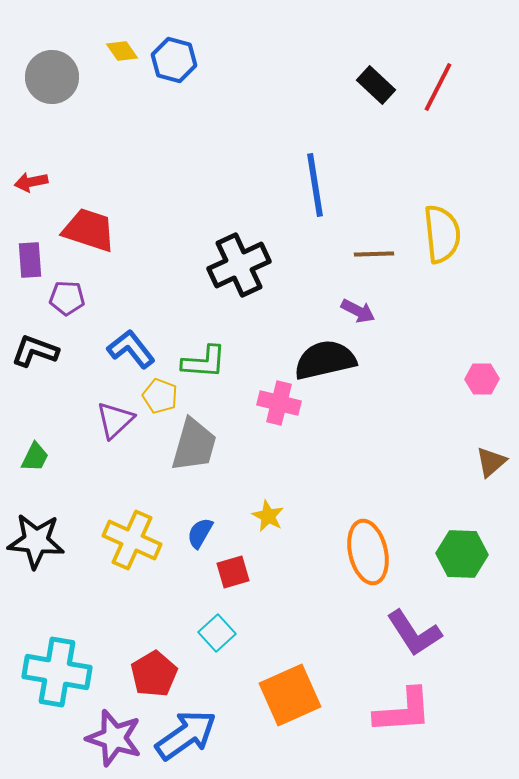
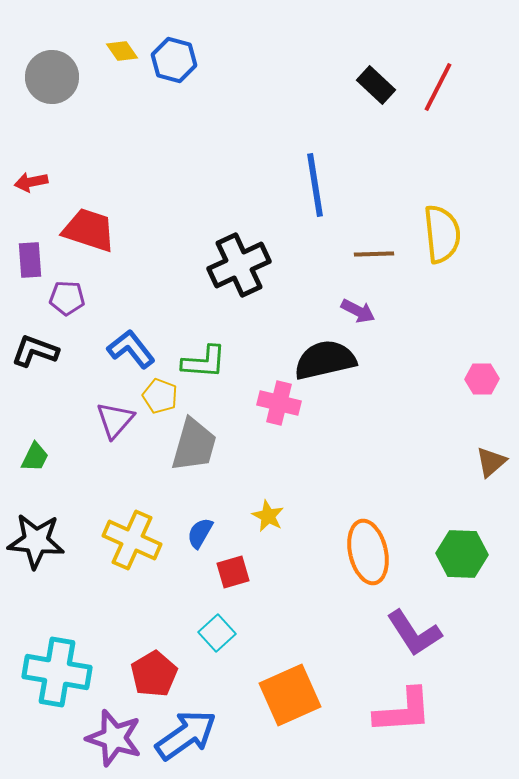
purple triangle: rotated 6 degrees counterclockwise
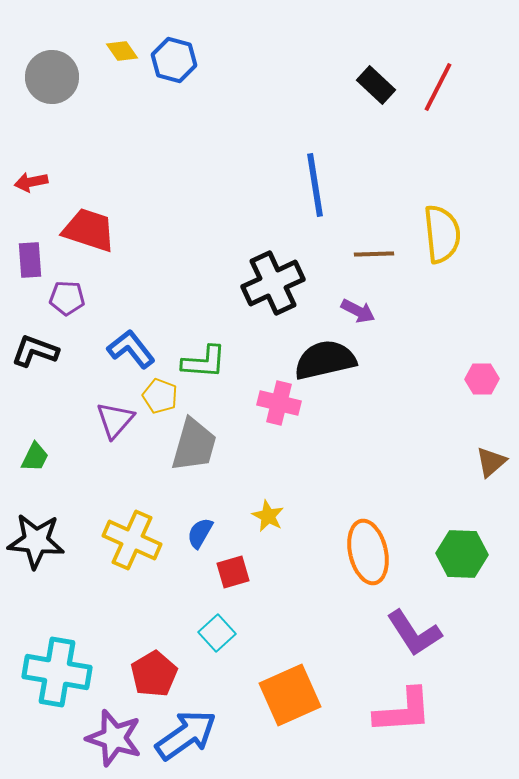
black cross: moved 34 px right, 18 px down
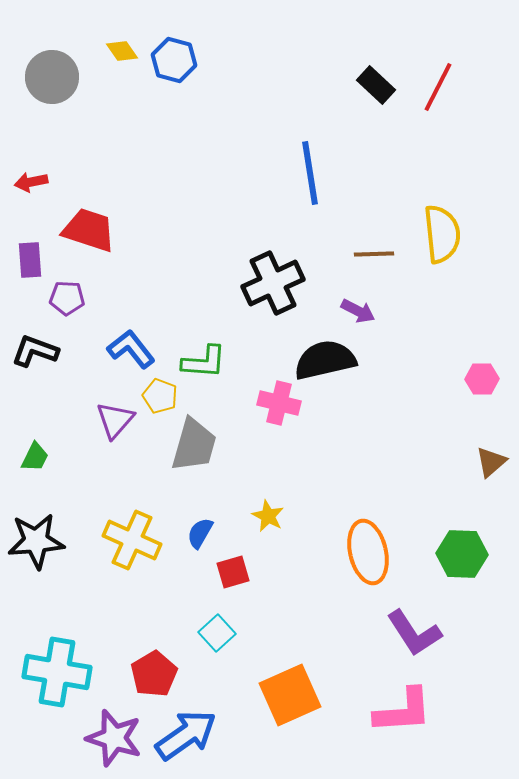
blue line: moved 5 px left, 12 px up
black star: rotated 10 degrees counterclockwise
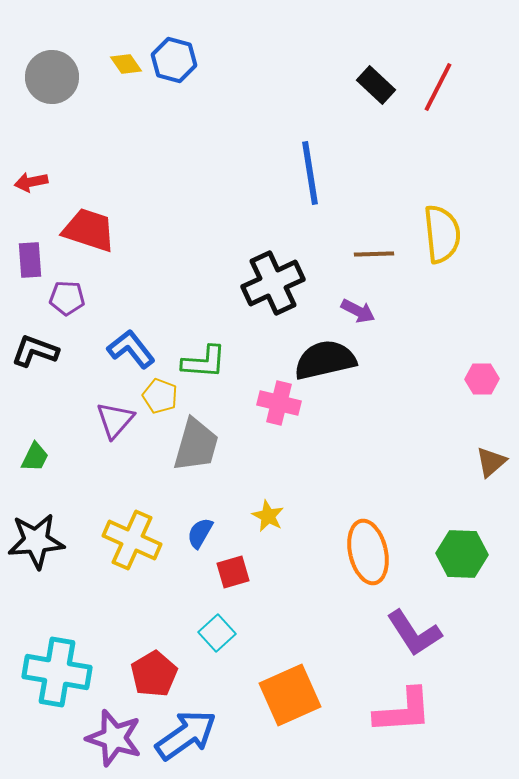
yellow diamond: moved 4 px right, 13 px down
gray trapezoid: moved 2 px right
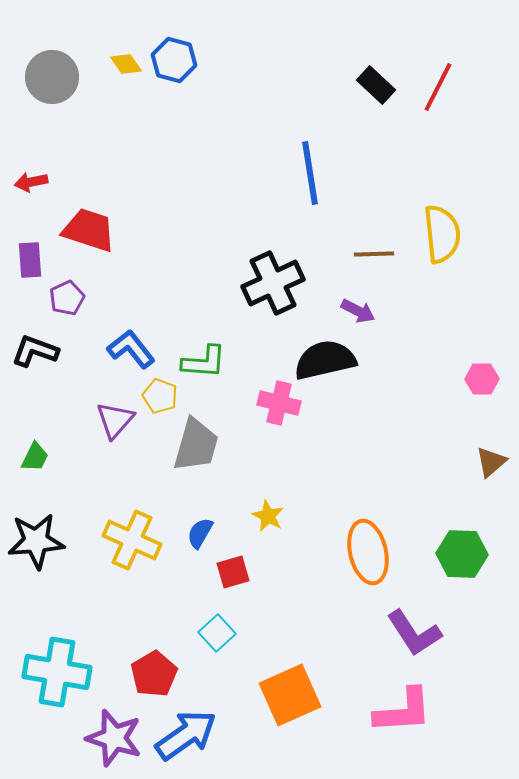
purple pentagon: rotated 28 degrees counterclockwise
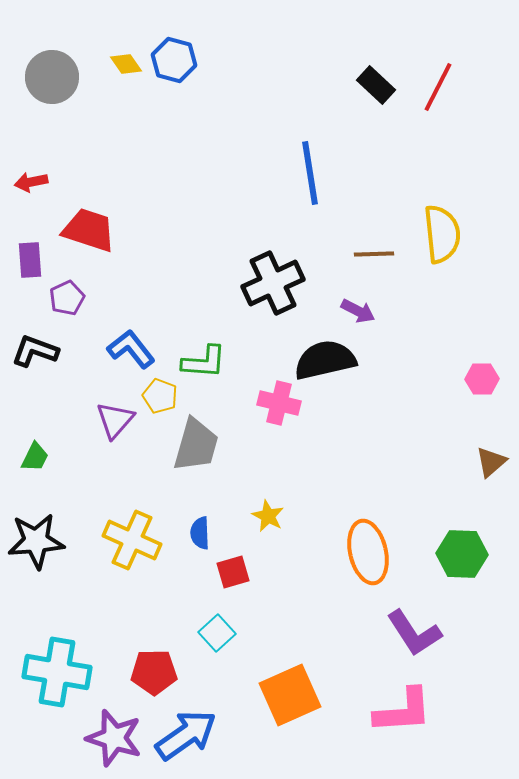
blue semicircle: rotated 32 degrees counterclockwise
red pentagon: moved 2 px up; rotated 30 degrees clockwise
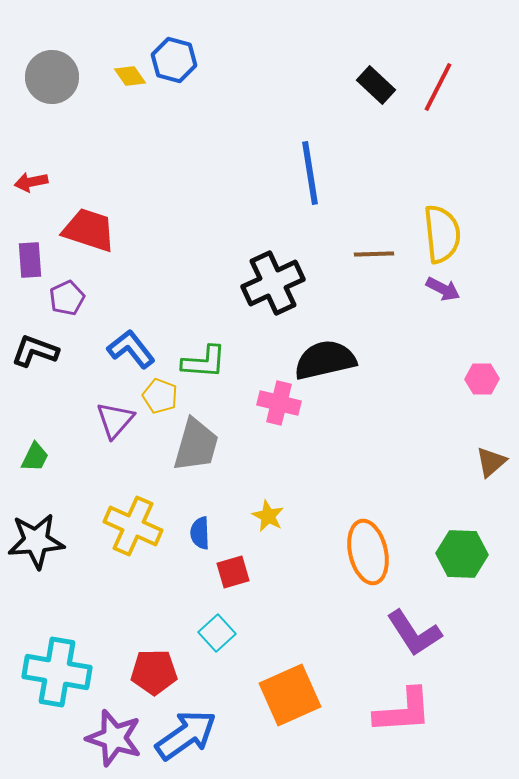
yellow diamond: moved 4 px right, 12 px down
purple arrow: moved 85 px right, 22 px up
yellow cross: moved 1 px right, 14 px up
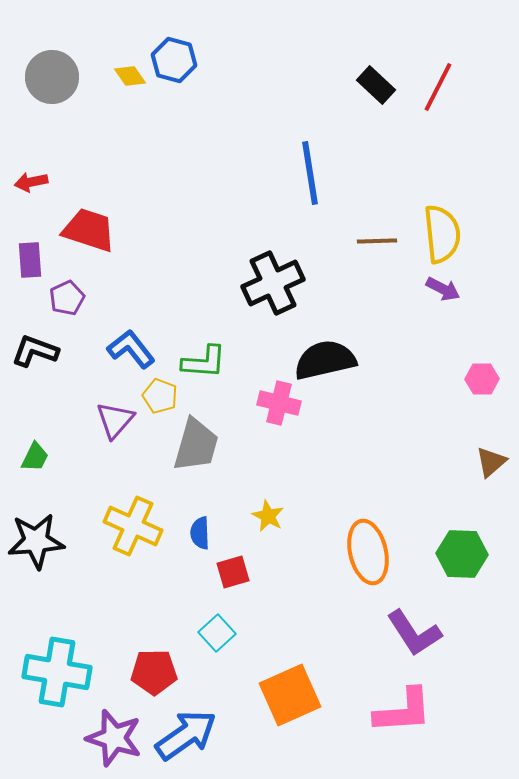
brown line: moved 3 px right, 13 px up
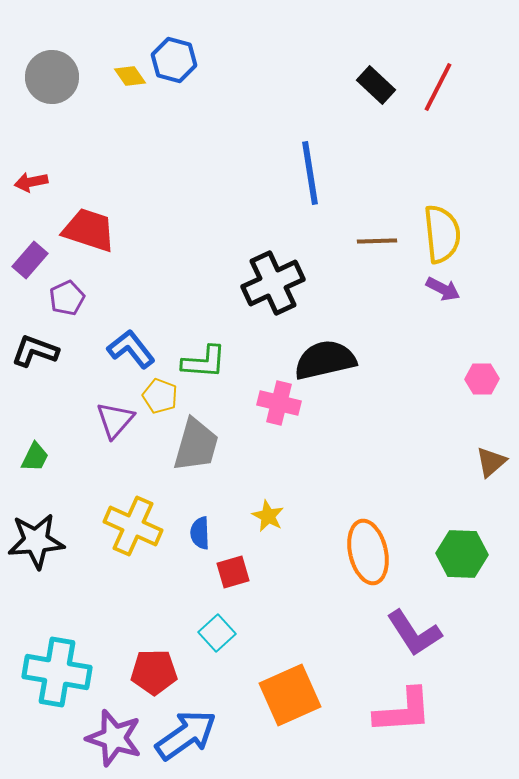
purple rectangle: rotated 45 degrees clockwise
